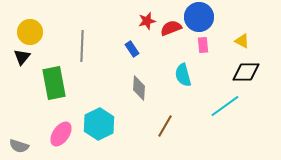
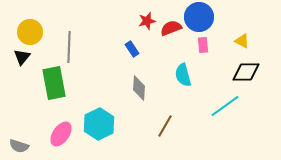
gray line: moved 13 px left, 1 px down
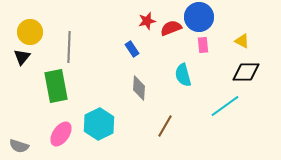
green rectangle: moved 2 px right, 3 px down
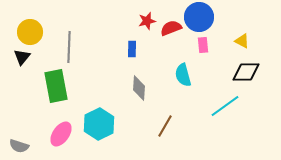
blue rectangle: rotated 35 degrees clockwise
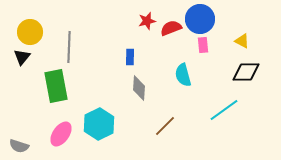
blue circle: moved 1 px right, 2 px down
blue rectangle: moved 2 px left, 8 px down
cyan line: moved 1 px left, 4 px down
brown line: rotated 15 degrees clockwise
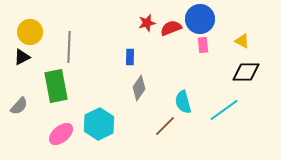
red star: moved 2 px down
black triangle: rotated 24 degrees clockwise
cyan semicircle: moved 27 px down
gray diamond: rotated 30 degrees clockwise
pink ellipse: rotated 15 degrees clockwise
gray semicircle: moved 40 px up; rotated 66 degrees counterclockwise
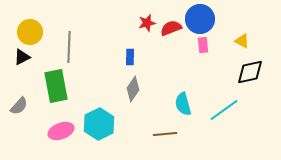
black diamond: moved 4 px right; rotated 12 degrees counterclockwise
gray diamond: moved 6 px left, 1 px down
cyan semicircle: moved 2 px down
brown line: moved 8 px down; rotated 40 degrees clockwise
pink ellipse: moved 3 px up; rotated 20 degrees clockwise
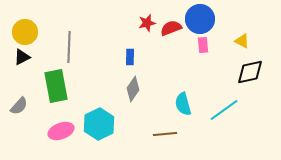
yellow circle: moved 5 px left
